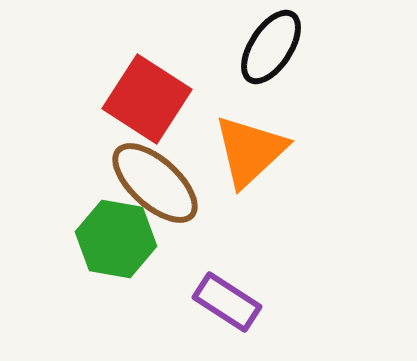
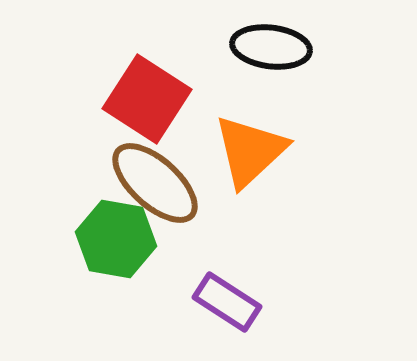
black ellipse: rotated 64 degrees clockwise
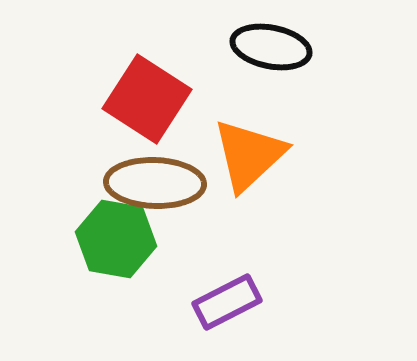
black ellipse: rotated 4 degrees clockwise
orange triangle: moved 1 px left, 4 px down
brown ellipse: rotated 40 degrees counterclockwise
purple rectangle: rotated 60 degrees counterclockwise
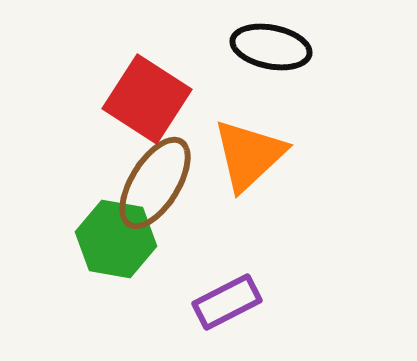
brown ellipse: rotated 60 degrees counterclockwise
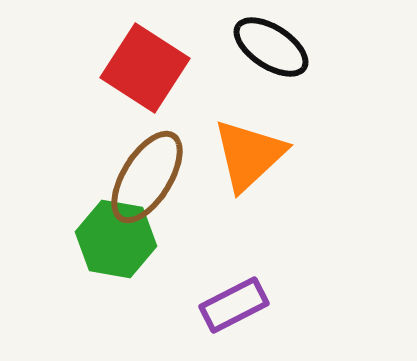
black ellipse: rotated 22 degrees clockwise
red square: moved 2 px left, 31 px up
brown ellipse: moved 8 px left, 6 px up
purple rectangle: moved 7 px right, 3 px down
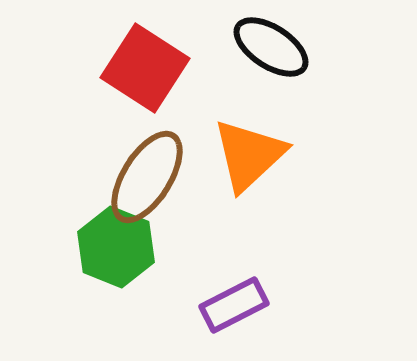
green hexagon: moved 8 px down; rotated 12 degrees clockwise
